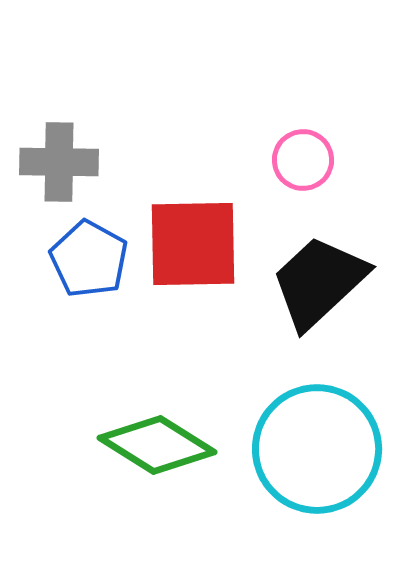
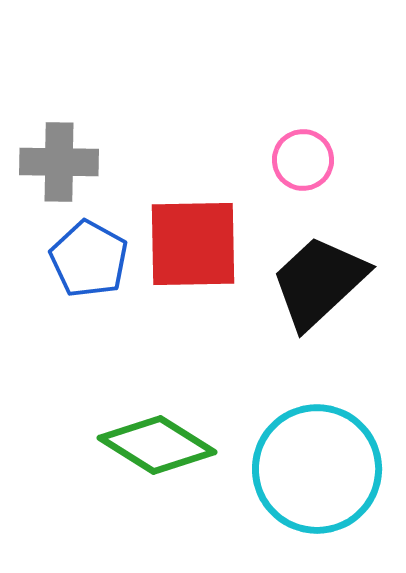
cyan circle: moved 20 px down
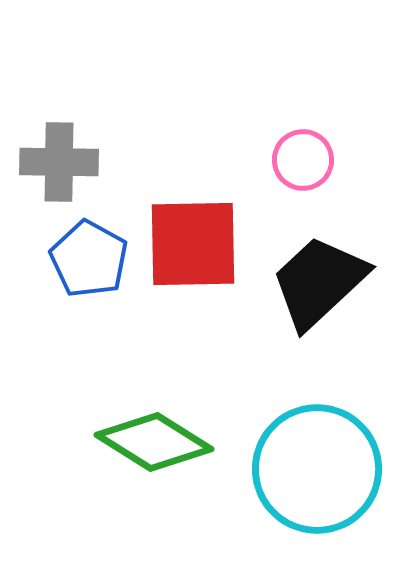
green diamond: moved 3 px left, 3 px up
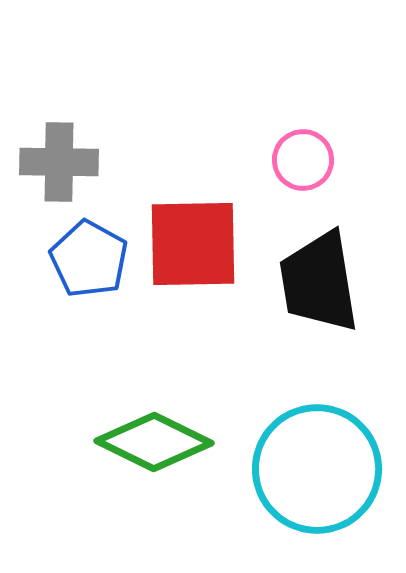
black trapezoid: rotated 56 degrees counterclockwise
green diamond: rotated 6 degrees counterclockwise
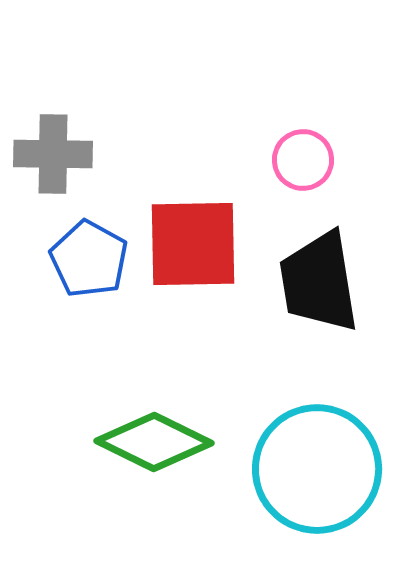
gray cross: moved 6 px left, 8 px up
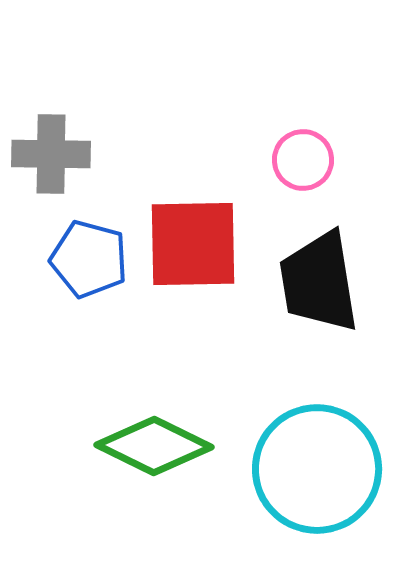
gray cross: moved 2 px left
blue pentagon: rotated 14 degrees counterclockwise
green diamond: moved 4 px down
